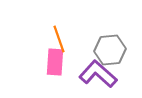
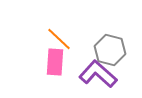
orange line: rotated 28 degrees counterclockwise
gray hexagon: rotated 20 degrees clockwise
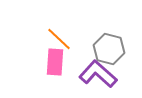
gray hexagon: moved 1 px left, 1 px up
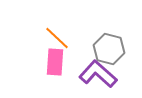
orange line: moved 2 px left, 1 px up
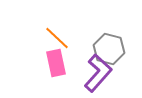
pink rectangle: moved 1 px right, 1 px down; rotated 16 degrees counterclockwise
purple L-shape: moved 1 px up; rotated 90 degrees clockwise
